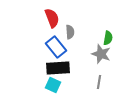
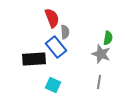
gray semicircle: moved 5 px left
black rectangle: moved 24 px left, 9 px up
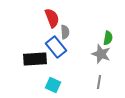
black rectangle: moved 1 px right
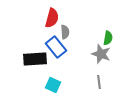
red semicircle: rotated 36 degrees clockwise
gray line: rotated 16 degrees counterclockwise
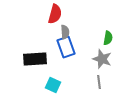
red semicircle: moved 3 px right, 4 px up
blue rectangle: moved 10 px right; rotated 20 degrees clockwise
gray star: moved 1 px right, 5 px down
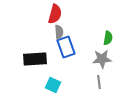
gray semicircle: moved 6 px left
gray star: rotated 24 degrees counterclockwise
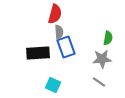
black rectangle: moved 3 px right, 6 px up
gray line: rotated 48 degrees counterclockwise
